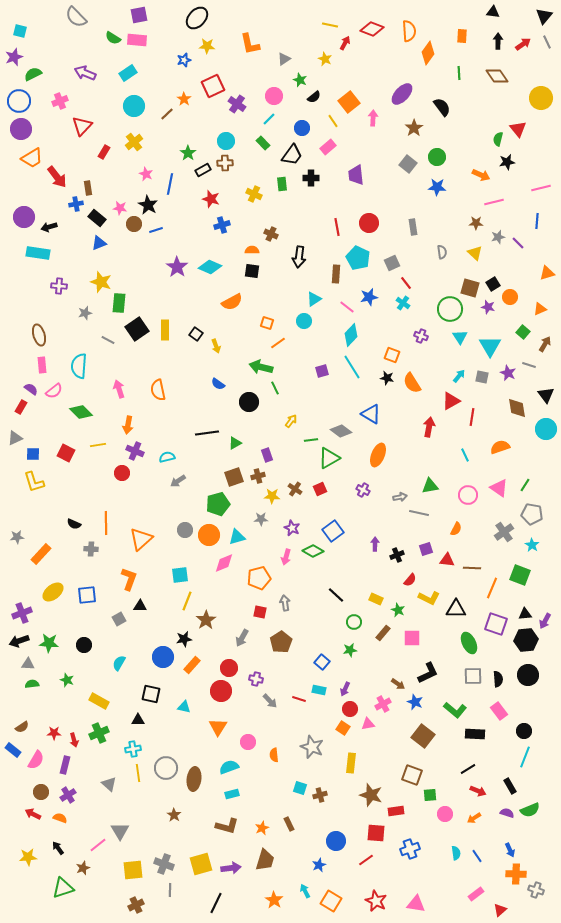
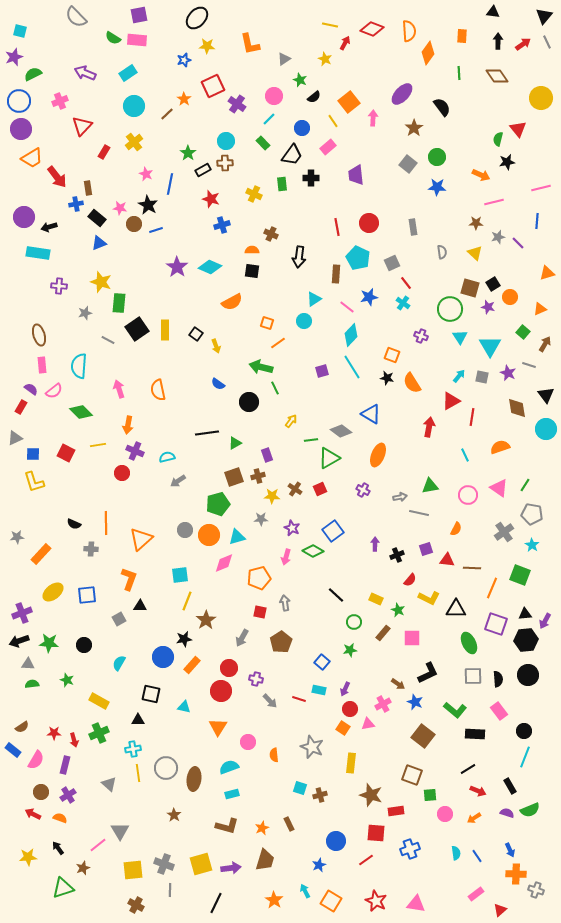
brown cross at (136, 905): rotated 35 degrees counterclockwise
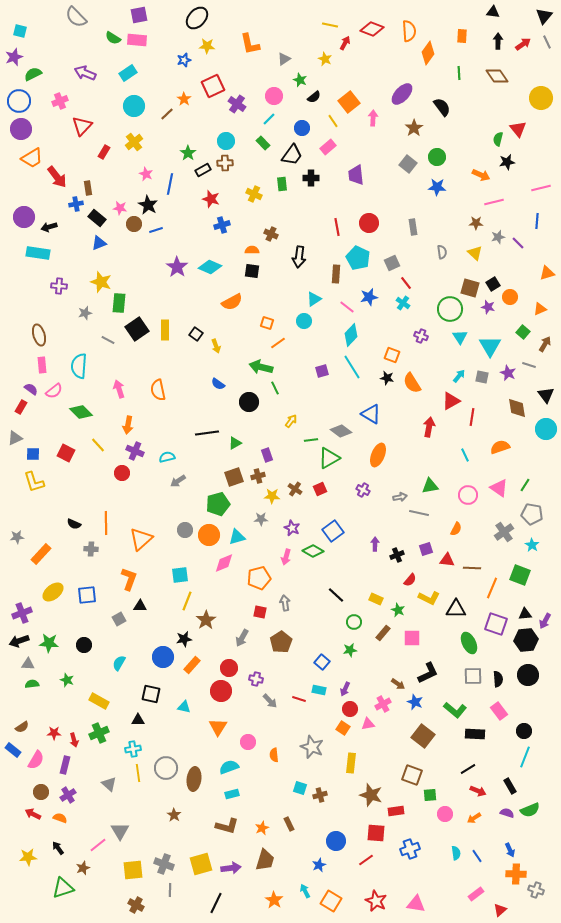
yellow line at (98, 445): rotated 56 degrees clockwise
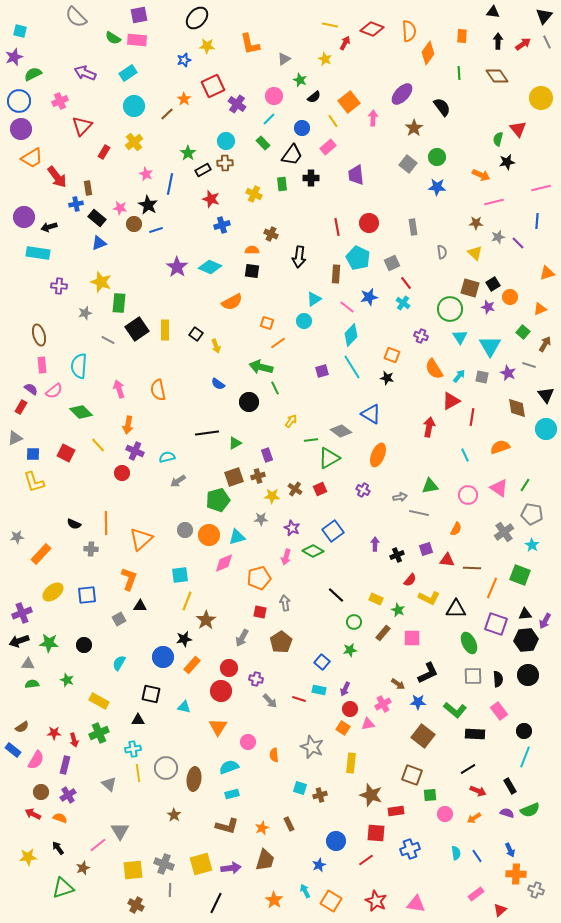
orange semicircle at (412, 383): moved 22 px right, 14 px up
green pentagon at (218, 504): moved 4 px up
blue star at (415, 702): moved 3 px right; rotated 21 degrees counterclockwise
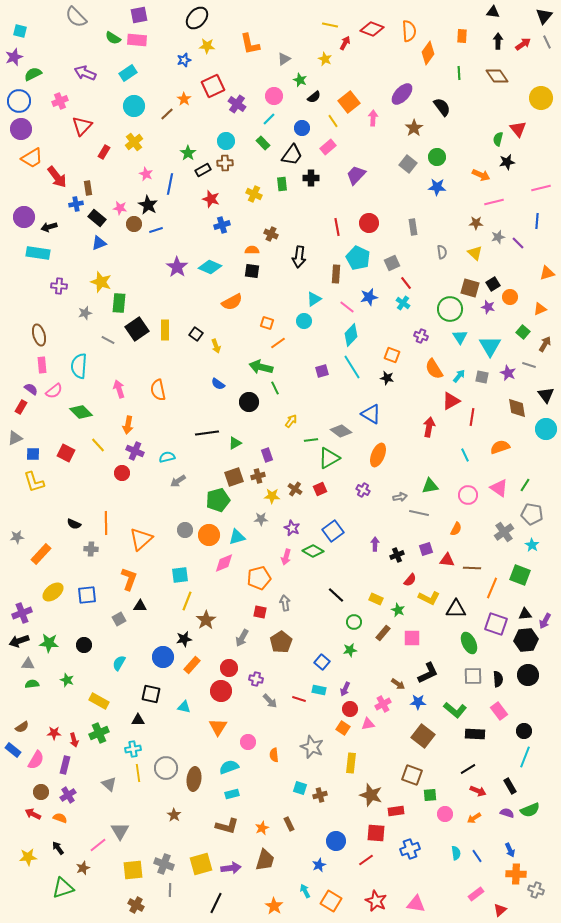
purple trapezoid at (356, 175): rotated 50 degrees clockwise
orange star at (274, 900): moved 6 px down
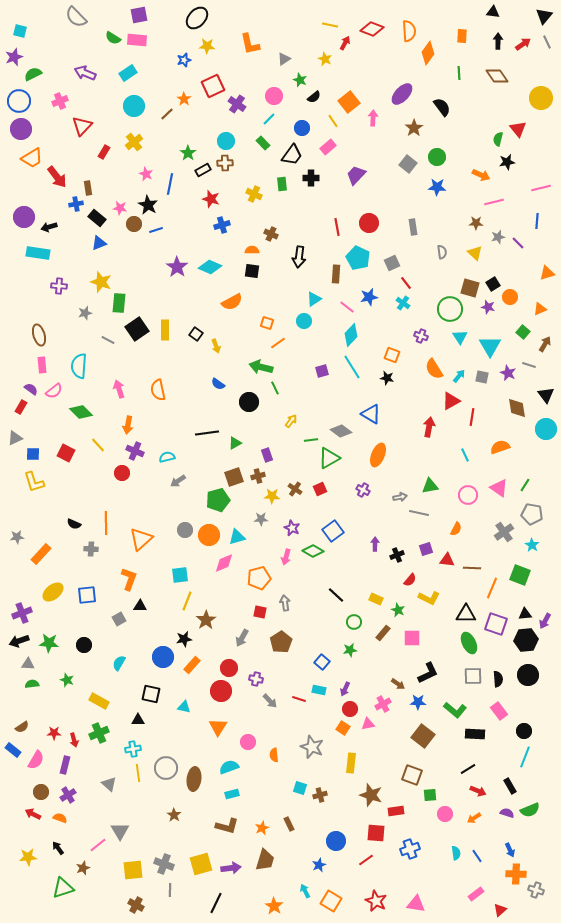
black triangle at (456, 609): moved 10 px right, 5 px down
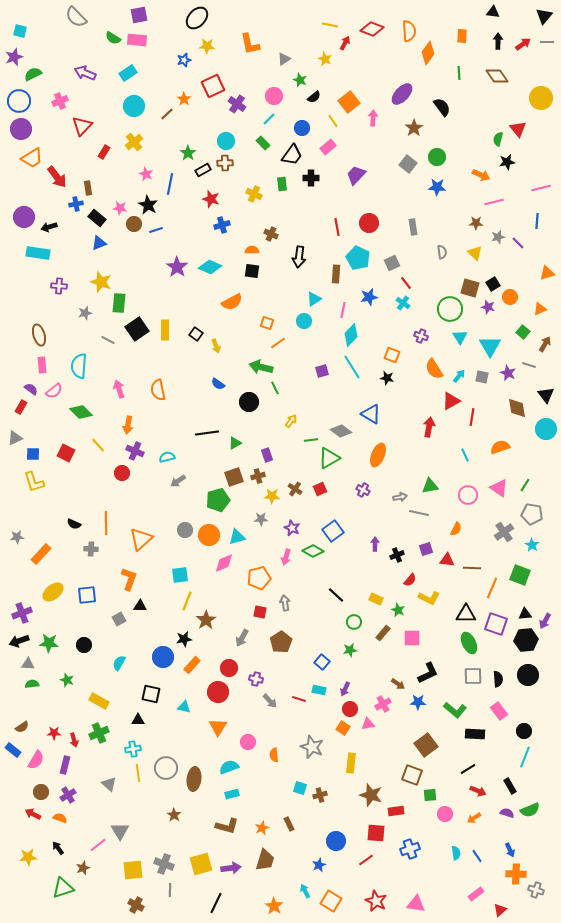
gray line at (547, 42): rotated 64 degrees counterclockwise
pink line at (347, 307): moved 4 px left, 3 px down; rotated 63 degrees clockwise
red circle at (221, 691): moved 3 px left, 1 px down
brown square at (423, 736): moved 3 px right, 9 px down; rotated 15 degrees clockwise
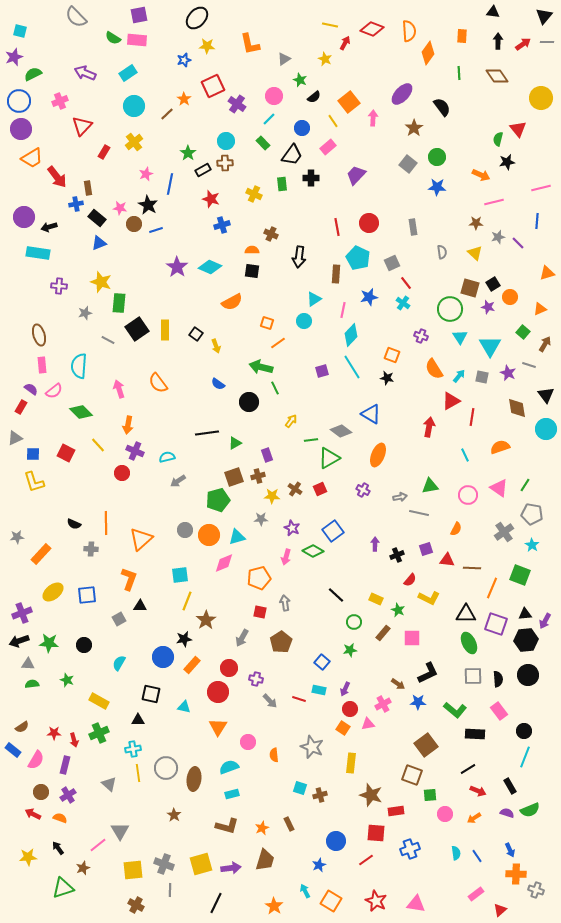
pink star at (146, 174): rotated 24 degrees clockwise
orange semicircle at (158, 390): moved 7 px up; rotated 25 degrees counterclockwise
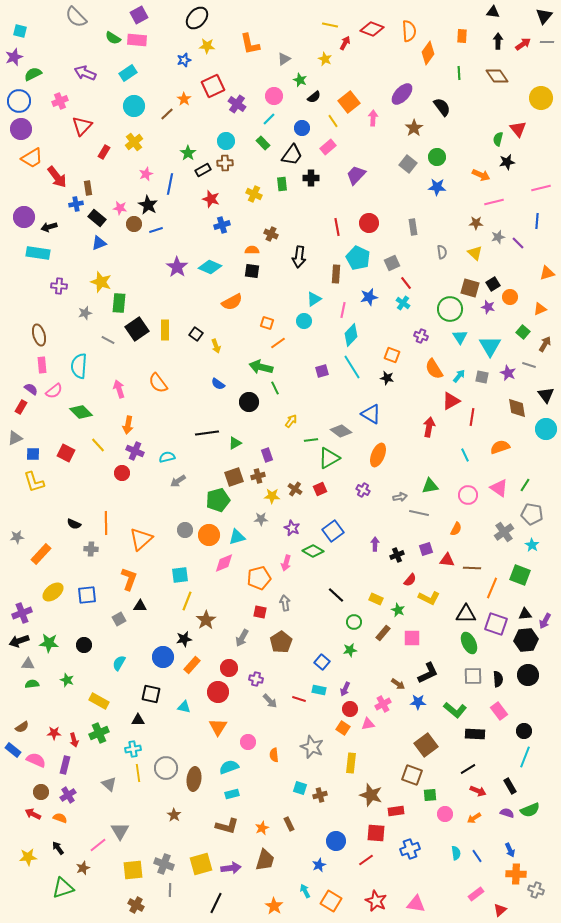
purple square at (139, 15): rotated 18 degrees counterclockwise
pink arrow at (286, 557): moved 6 px down
pink semicircle at (36, 760): rotated 96 degrees counterclockwise
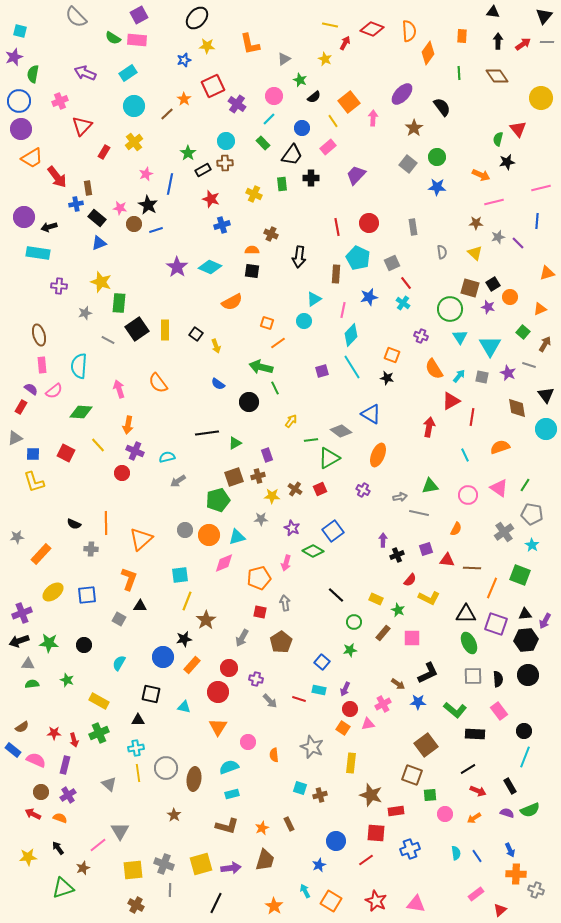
green semicircle at (33, 74): rotated 54 degrees counterclockwise
green diamond at (81, 412): rotated 40 degrees counterclockwise
purple arrow at (375, 544): moved 8 px right, 4 px up
gray square at (119, 619): rotated 32 degrees counterclockwise
cyan cross at (133, 749): moved 3 px right, 1 px up
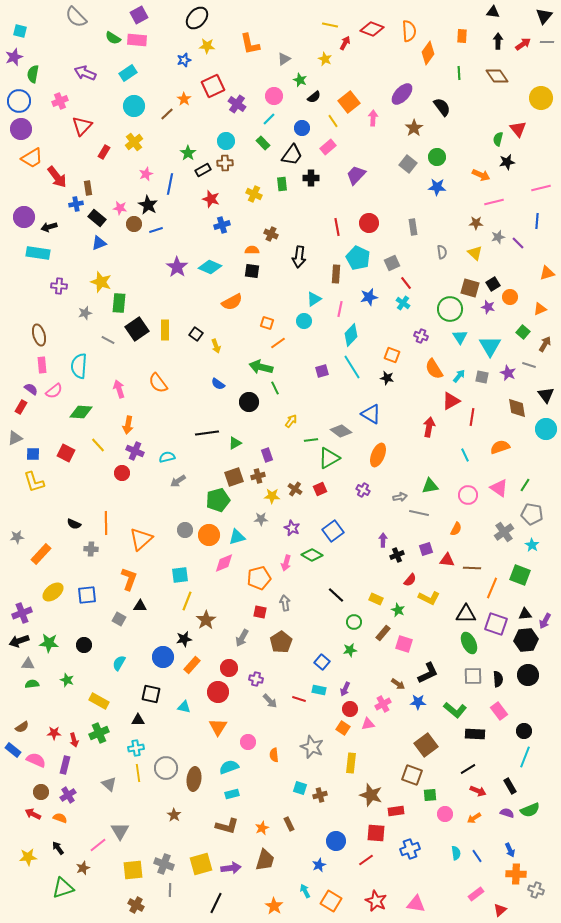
pink line at (343, 310): moved 3 px left, 1 px up
green diamond at (313, 551): moved 1 px left, 4 px down
pink square at (412, 638): moved 8 px left, 6 px down; rotated 18 degrees clockwise
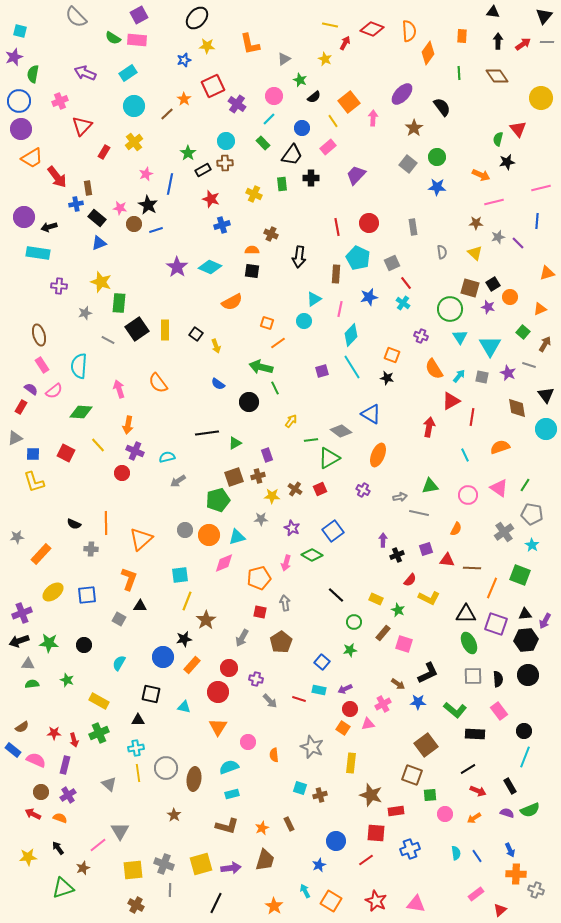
pink rectangle at (42, 365): rotated 28 degrees counterclockwise
purple arrow at (345, 689): rotated 40 degrees clockwise
